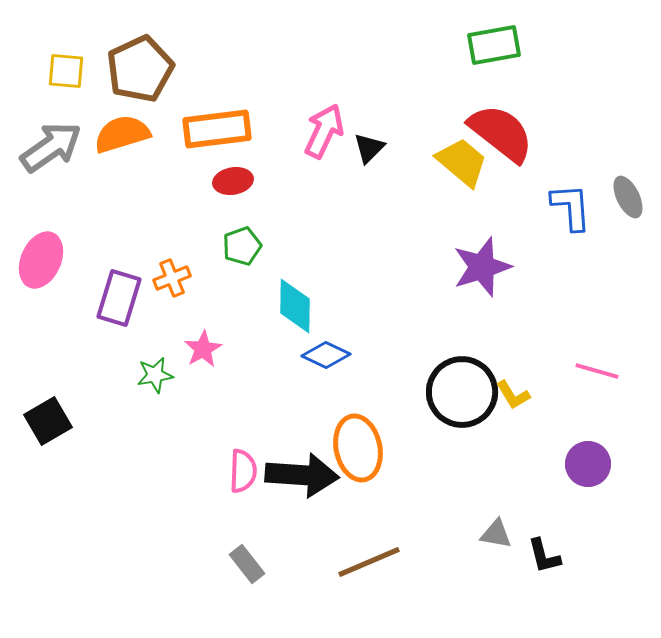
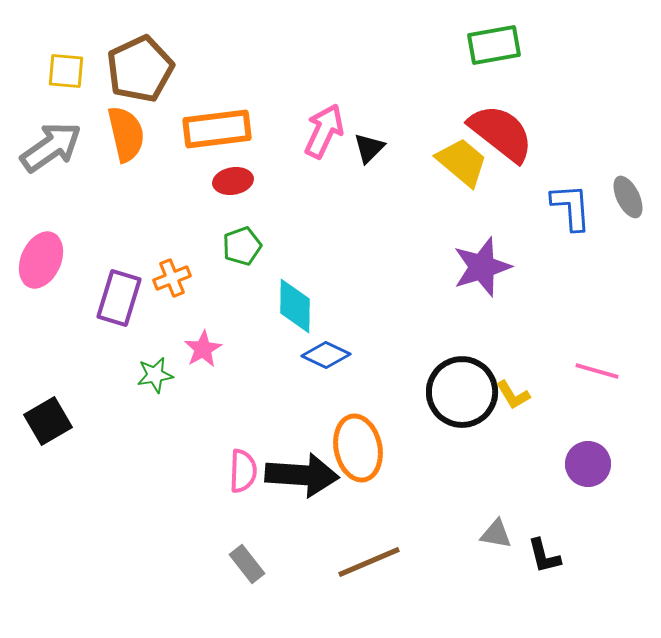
orange semicircle: moved 4 px right; rotated 94 degrees clockwise
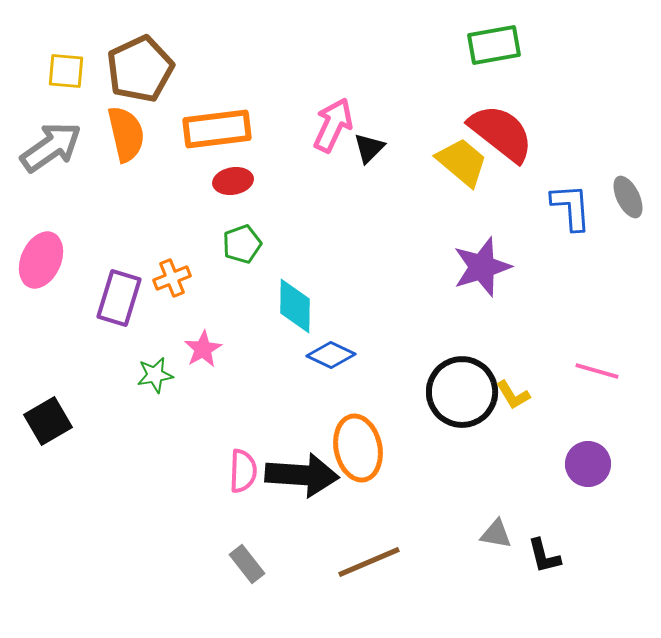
pink arrow: moved 9 px right, 6 px up
green pentagon: moved 2 px up
blue diamond: moved 5 px right
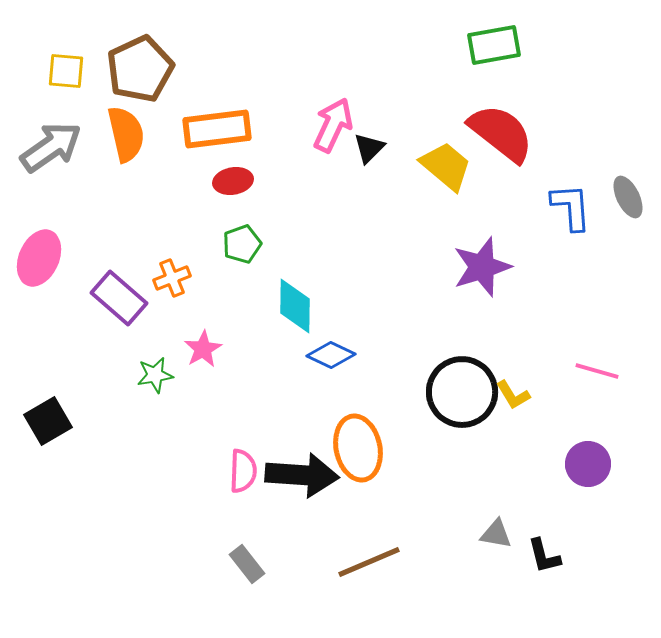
yellow trapezoid: moved 16 px left, 4 px down
pink ellipse: moved 2 px left, 2 px up
purple rectangle: rotated 66 degrees counterclockwise
